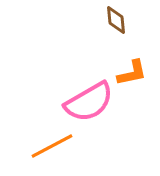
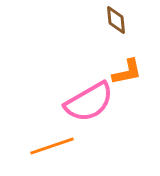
orange L-shape: moved 5 px left, 1 px up
orange line: rotated 9 degrees clockwise
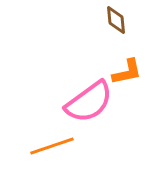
pink semicircle: rotated 6 degrees counterclockwise
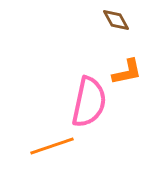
brown diamond: rotated 24 degrees counterclockwise
pink semicircle: rotated 42 degrees counterclockwise
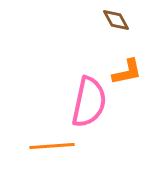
orange line: rotated 15 degrees clockwise
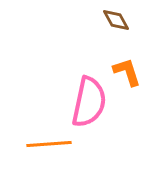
orange L-shape: rotated 96 degrees counterclockwise
orange line: moved 3 px left, 2 px up
